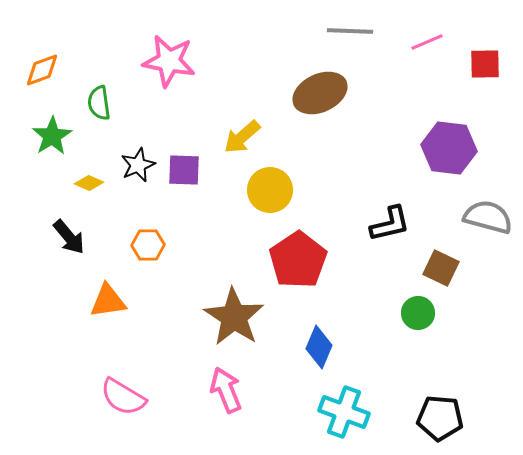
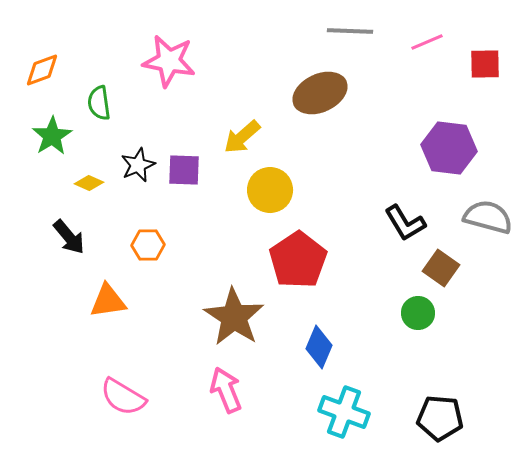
black L-shape: moved 15 px right, 1 px up; rotated 72 degrees clockwise
brown square: rotated 9 degrees clockwise
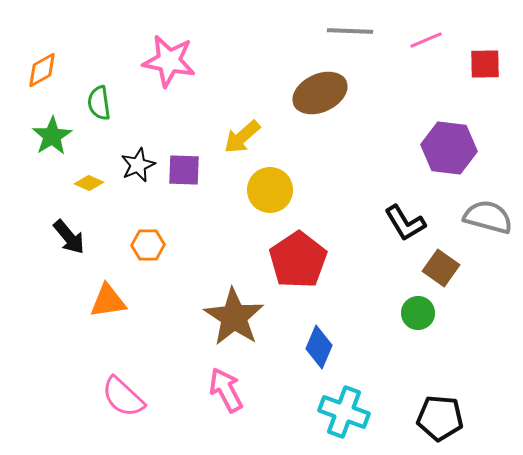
pink line: moved 1 px left, 2 px up
orange diamond: rotated 9 degrees counterclockwise
pink arrow: rotated 6 degrees counterclockwise
pink semicircle: rotated 12 degrees clockwise
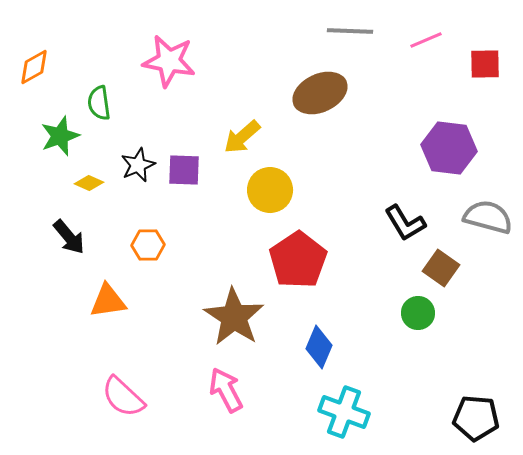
orange diamond: moved 8 px left, 3 px up
green star: moved 8 px right; rotated 12 degrees clockwise
black pentagon: moved 36 px right
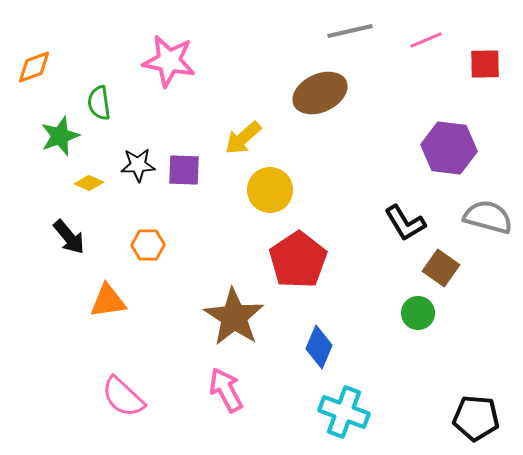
gray line: rotated 15 degrees counterclockwise
orange diamond: rotated 9 degrees clockwise
yellow arrow: moved 1 px right, 1 px down
black star: rotated 20 degrees clockwise
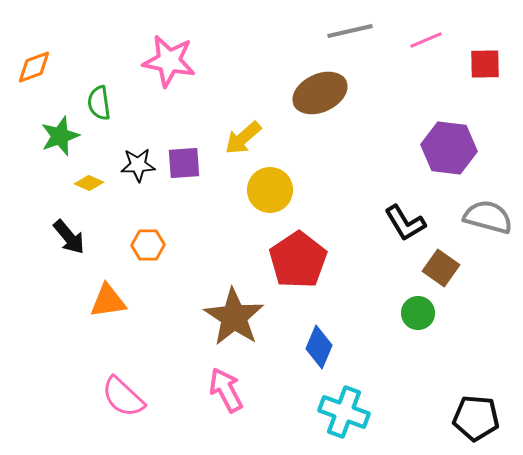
purple square: moved 7 px up; rotated 6 degrees counterclockwise
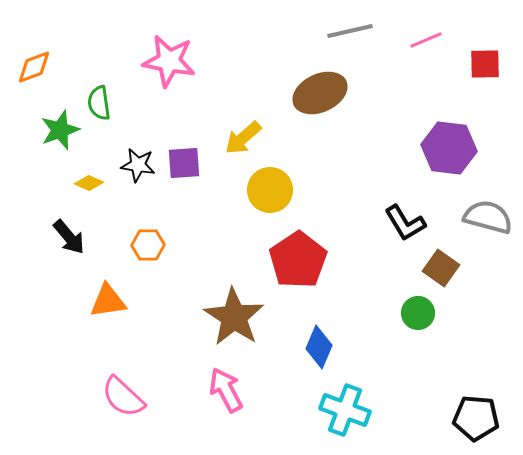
green star: moved 6 px up
black star: rotated 12 degrees clockwise
cyan cross: moved 1 px right, 2 px up
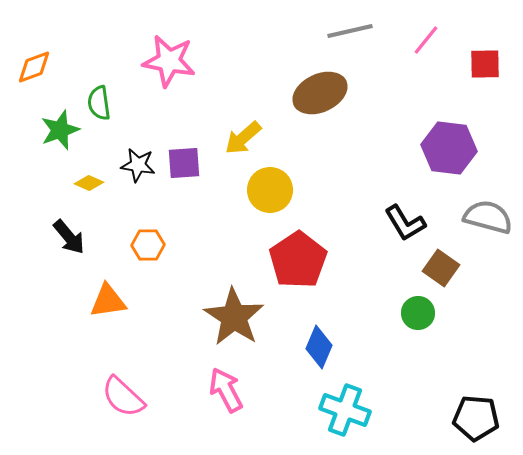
pink line: rotated 28 degrees counterclockwise
